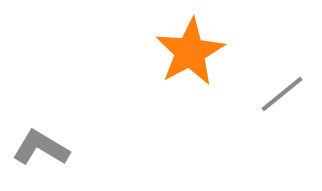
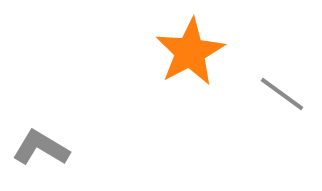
gray line: rotated 75 degrees clockwise
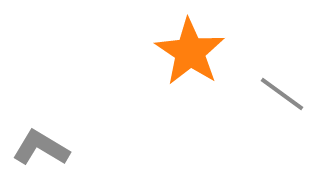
orange star: rotated 10 degrees counterclockwise
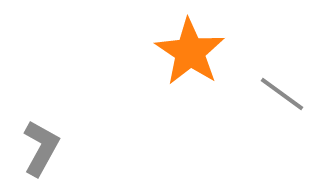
gray L-shape: rotated 88 degrees clockwise
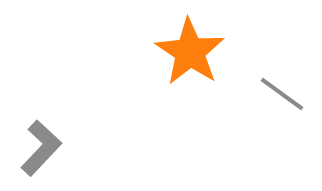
gray L-shape: rotated 14 degrees clockwise
